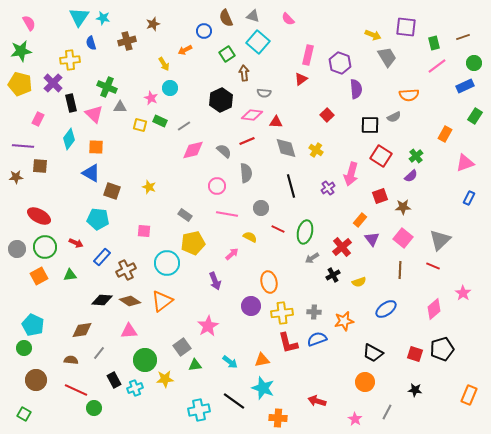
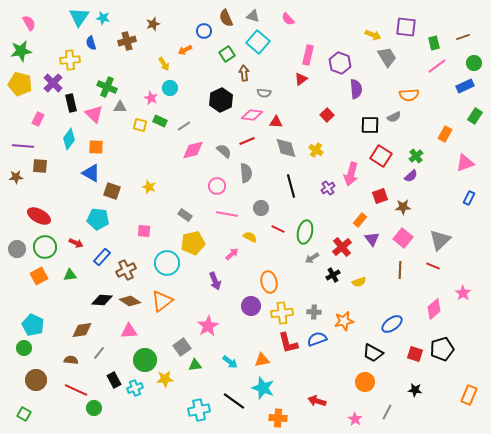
blue ellipse at (386, 309): moved 6 px right, 15 px down
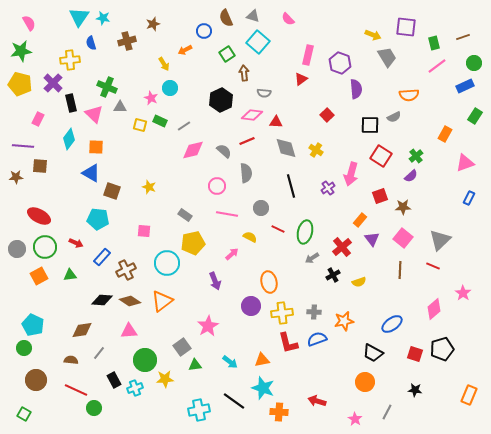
orange cross at (278, 418): moved 1 px right, 6 px up
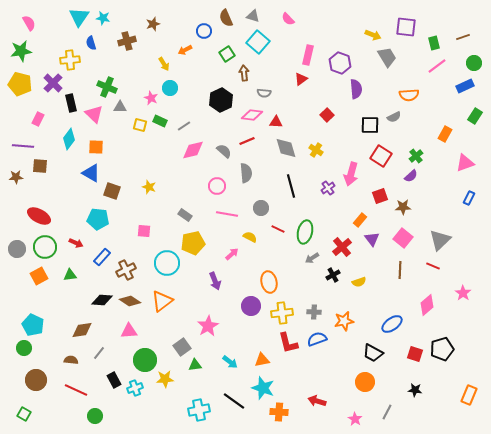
pink diamond at (434, 309): moved 7 px left, 4 px up
green circle at (94, 408): moved 1 px right, 8 px down
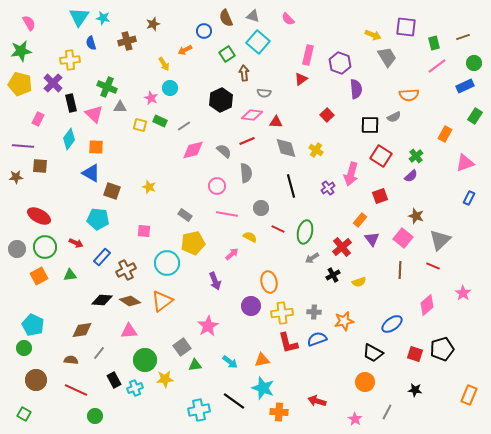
brown star at (403, 207): moved 13 px right, 9 px down; rotated 21 degrees clockwise
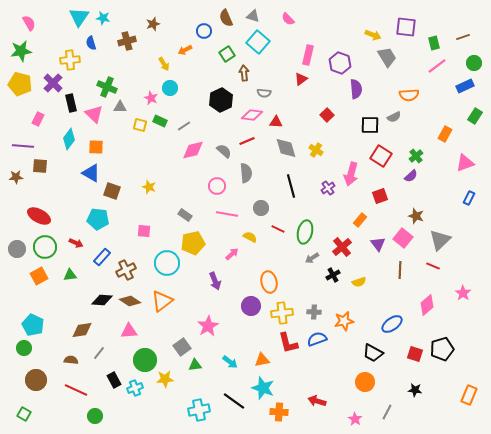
purple triangle at (372, 239): moved 6 px right, 5 px down
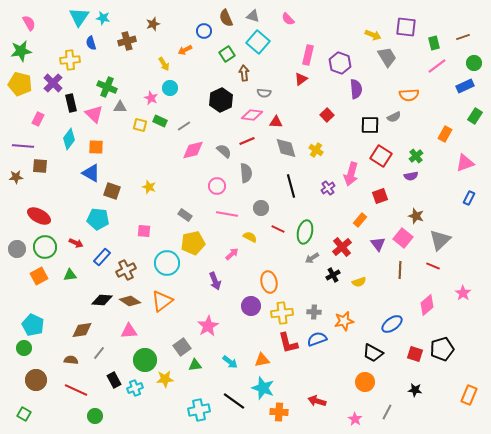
purple semicircle at (411, 176): rotated 32 degrees clockwise
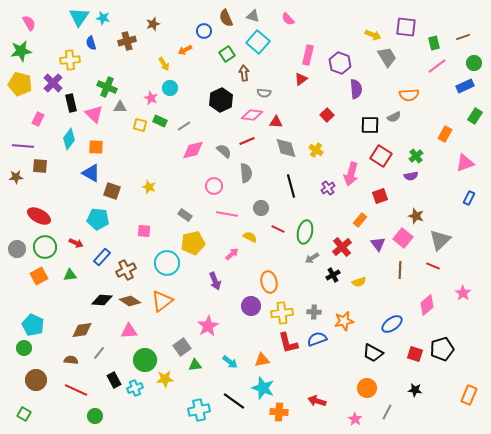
pink circle at (217, 186): moved 3 px left
orange circle at (365, 382): moved 2 px right, 6 px down
